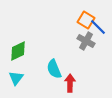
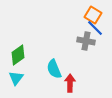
orange square: moved 7 px right, 5 px up
blue line: moved 3 px left, 1 px down
gray cross: rotated 18 degrees counterclockwise
green diamond: moved 4 px down; rotated 10 degrees counterclockwise
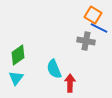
blue line: moved 4 px right; rotated 18 degrees counterclockwise
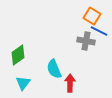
orange square: moved 1 px left, 1 px down
blue line: moved 3 px down
cyan triangle: moved 7 px right, 5 px down
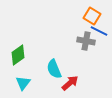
red arrow: rotated 48 degrees clockwise
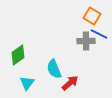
blue line: moved 3 px down
gray cross: rotated 12 degrees counterclockwise
cyan triangle: moved 4 px right
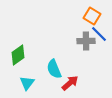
blue line: rotated 18 degrees clockwise
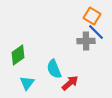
blue line: moved 3 px left, 2 px up
